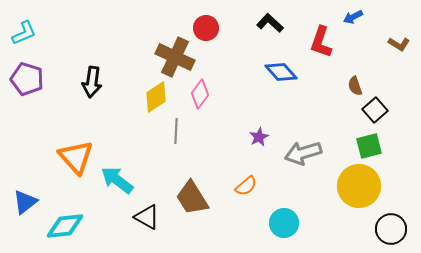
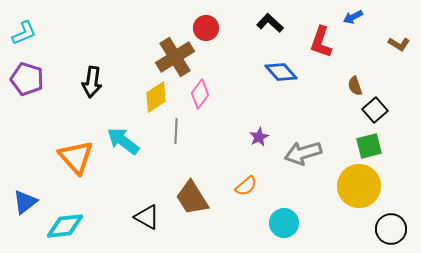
brown cross: rotated 33 degrees clockwise
cyan arrow: moved 6 px right, 39 px up
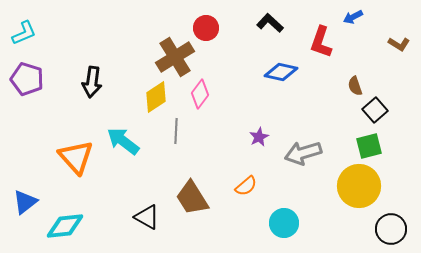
blue diamond: rotated 36 degrees counterclockwise
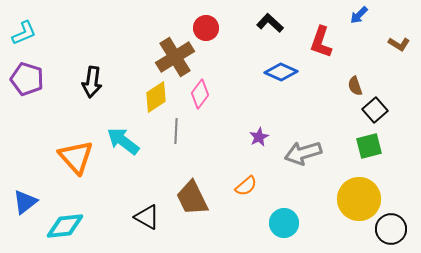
blue arrow: moved 6 px right, 2 px up; rotated 18 degrees counterclockwise
blue diamond: rotated 12 degrees clockwise
yellow circle: moved 13 px down
brown trapezoid: rotated 6 degrees clockwise
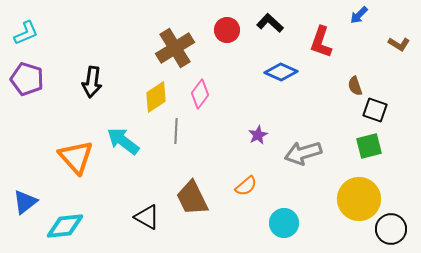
red circle: moved 21 px right, 2 px down
cyan L-shape: moved 2 px right
brown cross: moved 9 px up
black square: rotated 30 degrees counterclockwise
purple star: moved 1 px left, 2 px up
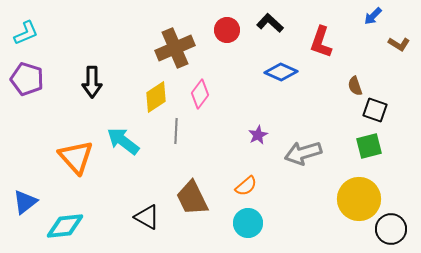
blue arrow: moved 14 px right, 1 px down
brown cross: rotated 9 degrees clockwise
black arrow: rotated 8 degrees counterclockwise
cyan circle: moved 36 px left
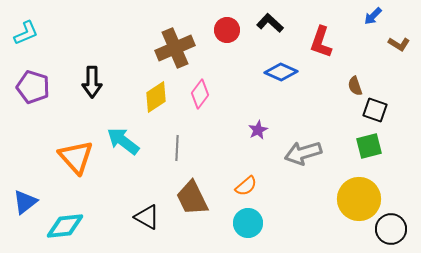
purple pentagon: moved 6 px right, 8 px down
gray line: moved 1 px right, 17 px down
purple star: moved 5 px up
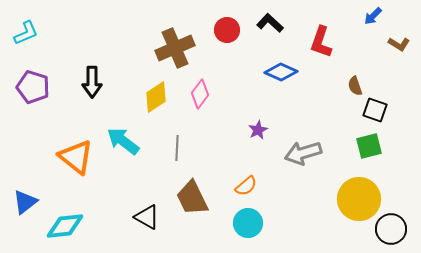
orange triangle: rotated 9 degrees counterclockwise
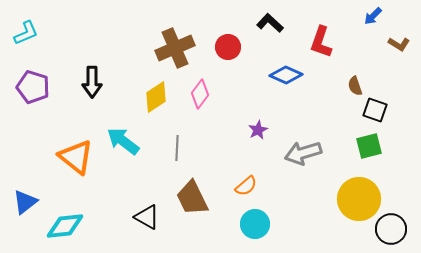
red circle: moved 1 px right, 17 px down
blue diamond: moved 5 px right, 3 px down
cyan circle: moved 7 px right, 1 px down
